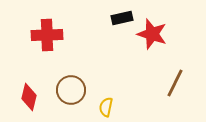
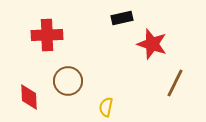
red star: moved 10 px down
brown circle: moved 3 px left, 9 px up
red diamond: rotated 16 degrees counterclockwise
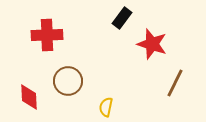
black rectangle: rotated 40 degrees counterclockwise
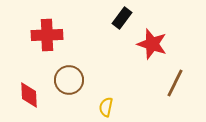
brown circle: moved 1 px right, 1 px up
red diamond: moved 2 px up
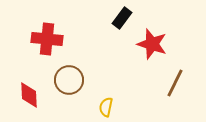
red cross: moved 4 px down; rotated 8 degrees clockwise
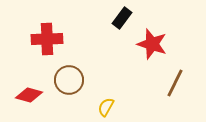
red cross: rotated 8 degrees counterclockwise
red diamond: rotated 72 degrees counterclockwise
yellow semicircle: rotated 18 degrees clockwise
